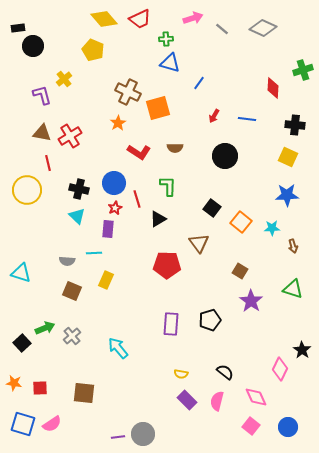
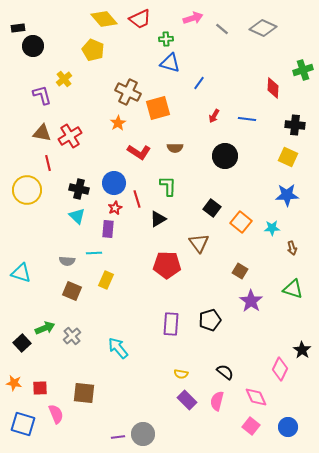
brown arrow at (293, 246): moved 1 px left, 2 px down
pink semicircle at (52, 424): moved 4 px right, 10 px up; rotated 78 degrees counterclockwise
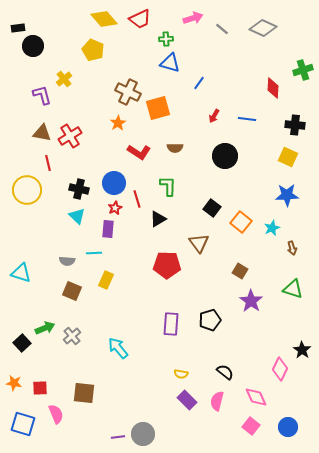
cyan star at (272, 228): rotated 21 degrees counterclockwise
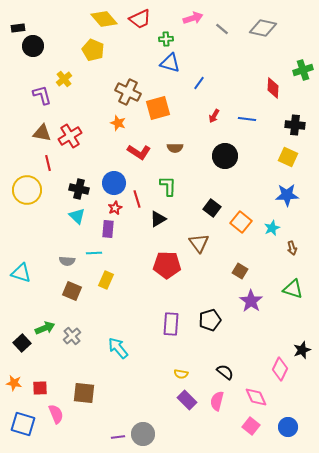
gray diamond at (263, 28): rotated 12 degrees counterclockwise
orange star at (118, 123): rotated 21 degrees counterclockwise
black star at (302, 350): rotated 18 degrees clockwise
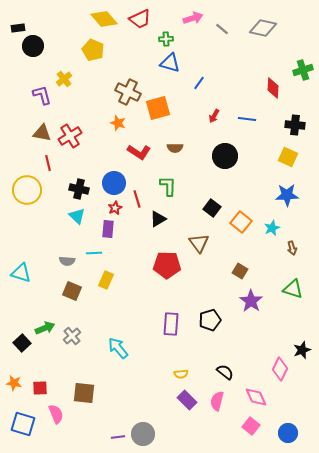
yellow semicircle at (181, 374): rotated 16 degrees counterclockwise
blue circle at (288, 427): moved 6 px down
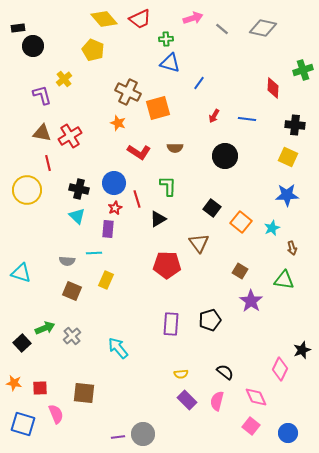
green triangle at (293, 289): moved 9 px left, 9 px up; rotated 10 degrees counterclockwise
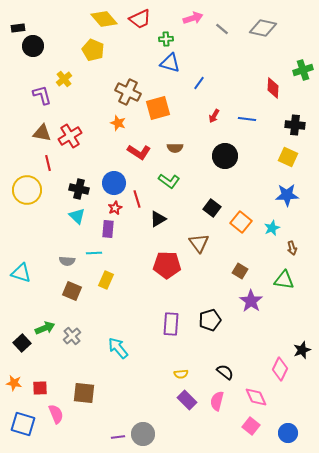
green L-shape at (168, 186): moved 1 px right, 5 px up; rotated 125 degrees clockwise
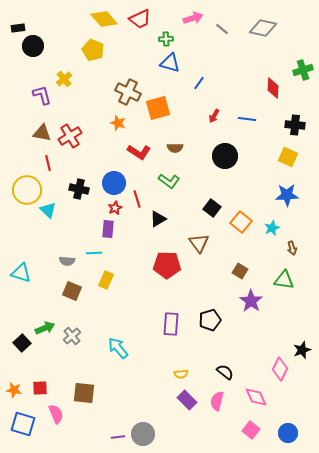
cyan triangle at (77, 216): moved 29 px left, 6 px up
orange star at (14, 383): moved 7 px down
pink square at (251, 426): moved 4 px down
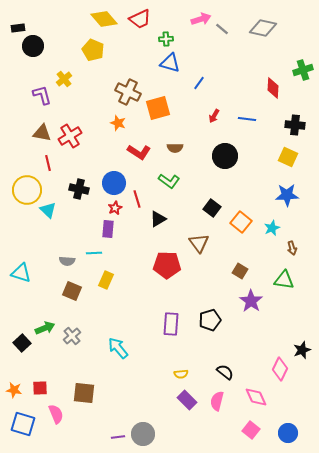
pink arrow at (193, 18): moved 8 px right, 1 px down
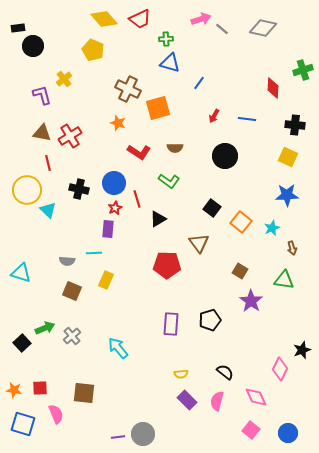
brown cross at (128, 92): moved 3 px up
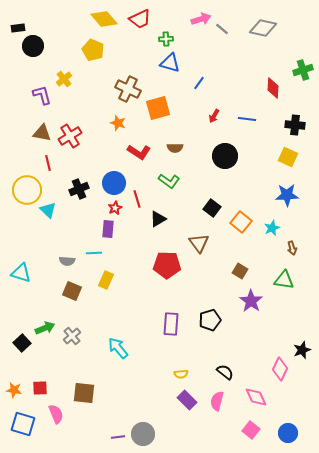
black cross at (79, 189): rotated 36 degrees counterclockwise
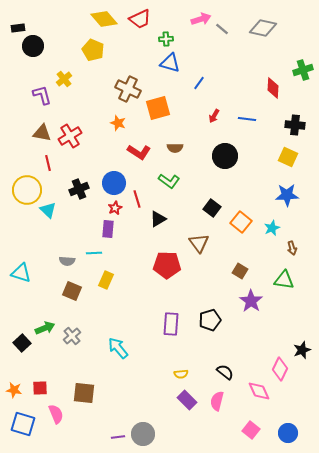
pink diamond at (256, 397): moved 3 px right, 6 px up
